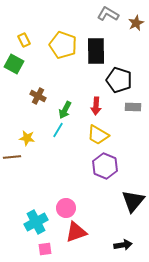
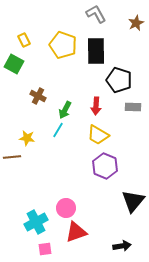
gray L-shape: moved 12 px left; rotated 30 degrees clockwise
black arrow: moved 1 px left, 1 px down
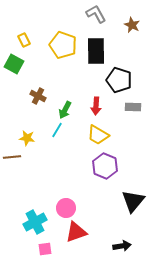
brown star: moved 4 px left, 2 px down; rotated 21 degrees counterclockwise
cyan line: moved 1 px left
cyan cross: moved 1 px left
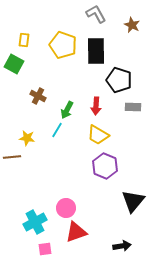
yellow rectangle: rotated 32 degrees clockwise
green arrow: moved 2 px right
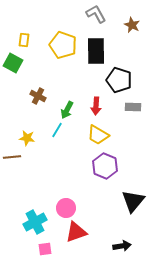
green square: moved 1 px left, 1 px up
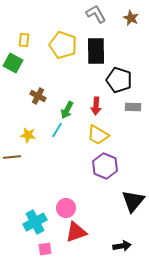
brown star: moved 1 px left, 7 px up
yellow star: moved 1 px right, 3 px up
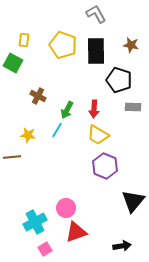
brown star: moved 27 px down; rotated 14 degrees counterclockwise
red arrow: moved 2 px left, 3 px down
pink square: rotated 24 degrees counterclockwise
